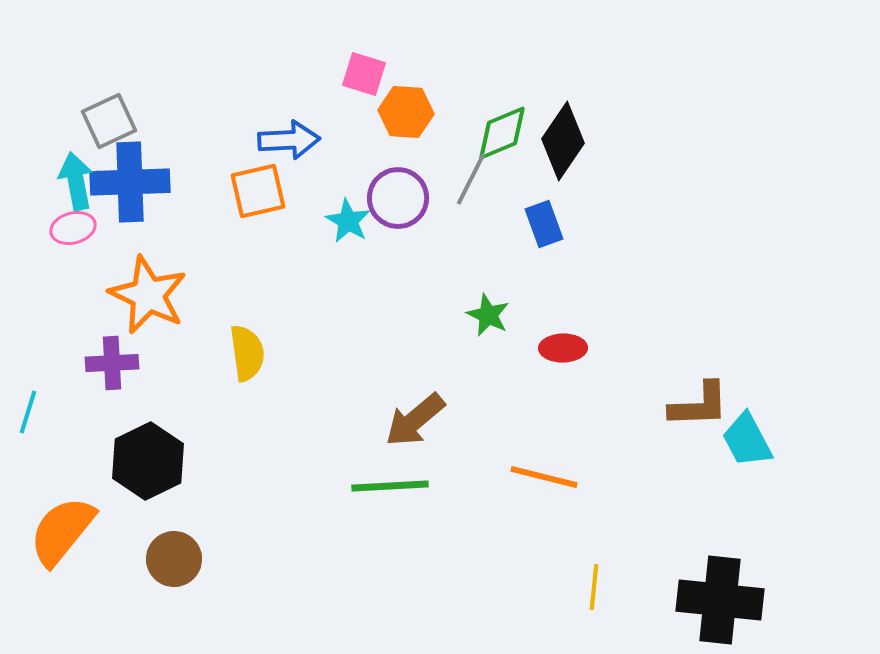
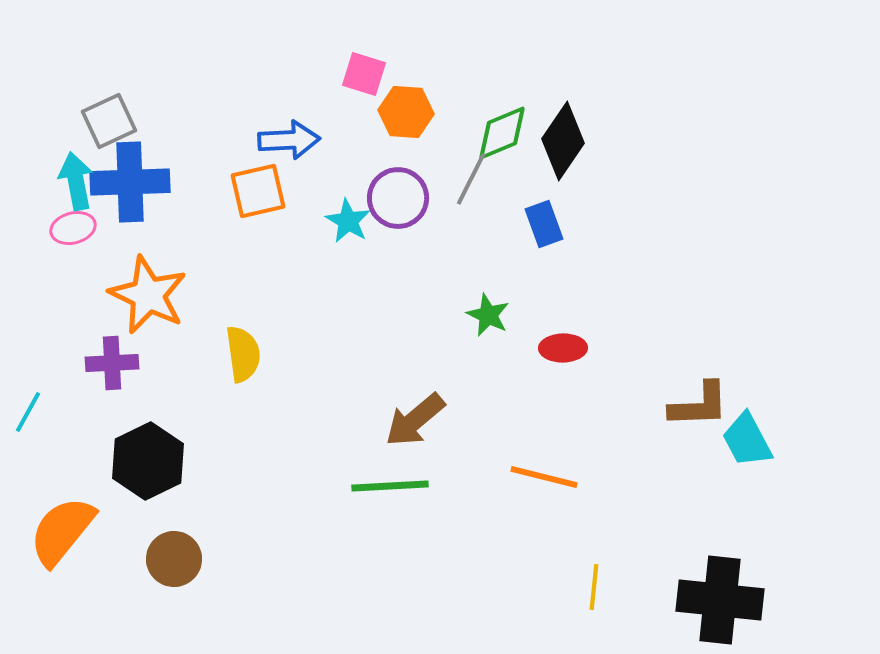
yellow semicircle: moved 4 px left, 1 px down
cyan line: rotated 12 degrees clockwise
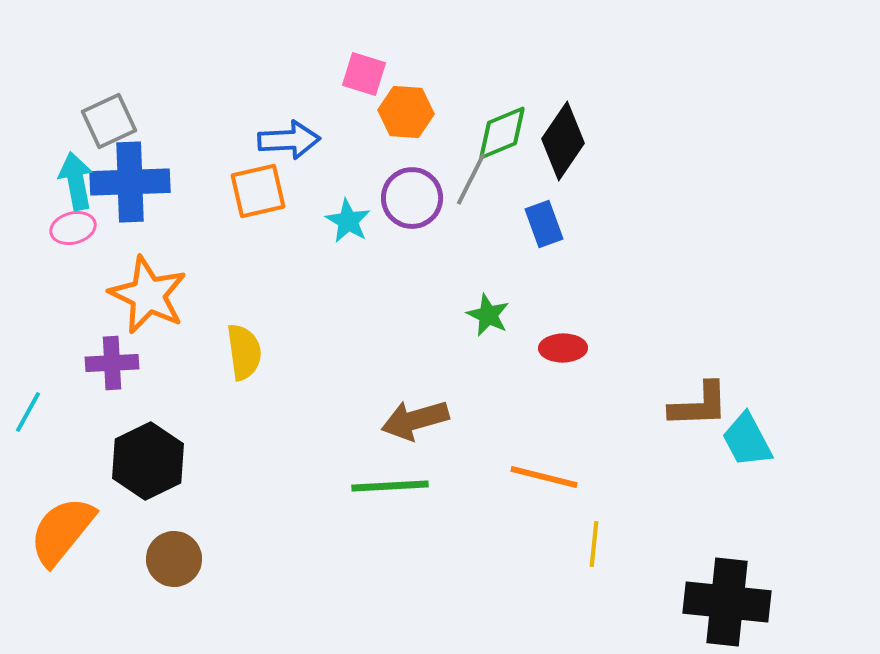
purple circle: moved 14 px right
yellow semicircle: moved 1 px right, 2 px up
brown arrow: rotated 24 degrees clockwise
yellow line: moved 43 px up
black cross: moved 7 px right, 2 px down
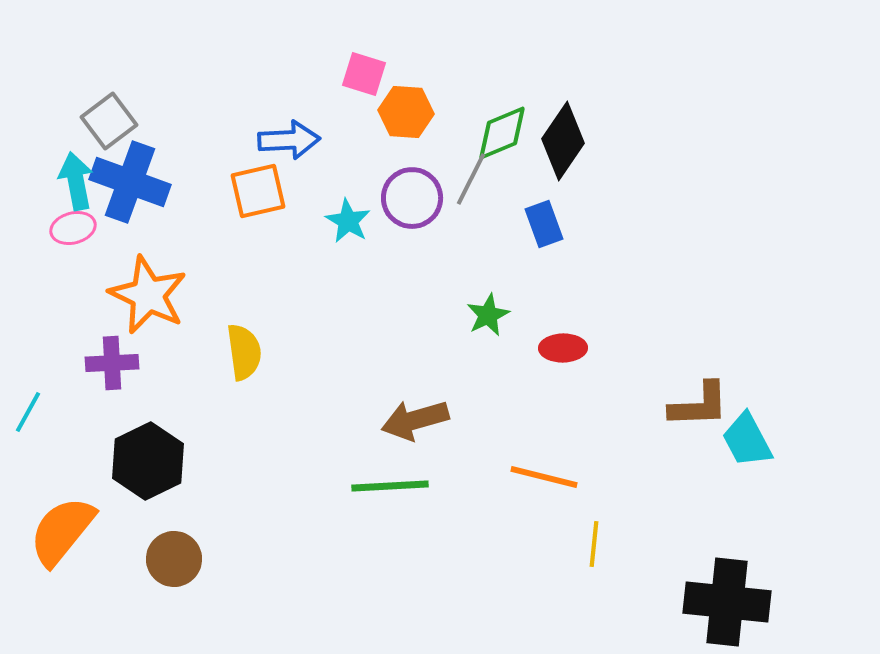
gray square: rotated 12 degrees counterclockwise
blue cross: rotated 22 degrees clockwise
green star: rotated 21 degrees clockwise
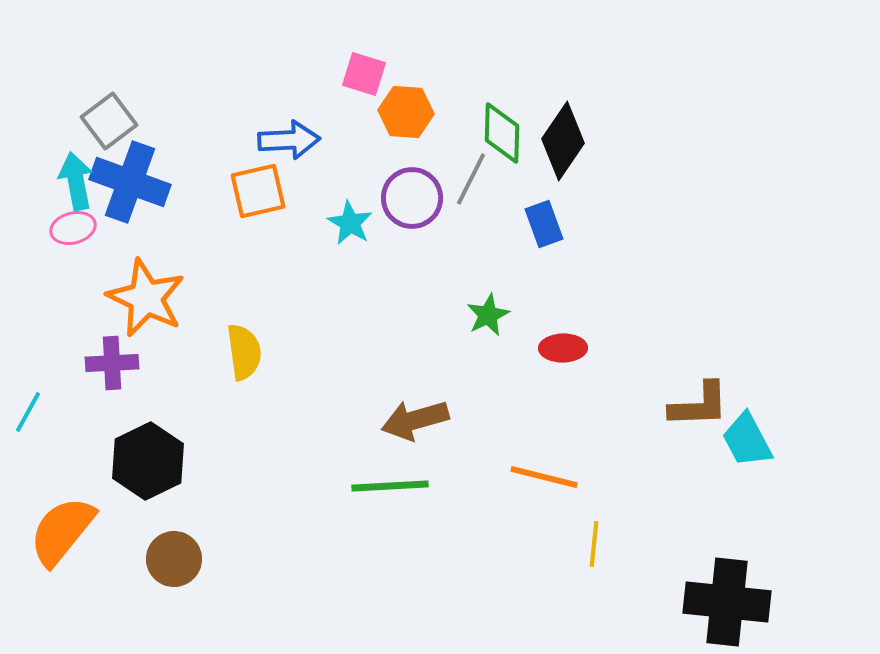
green diamond: rotated 66 degrees counterclockwise
cyan star: moved 2 px right, 2 px down
orange star: moved 2 px left, 3 px down
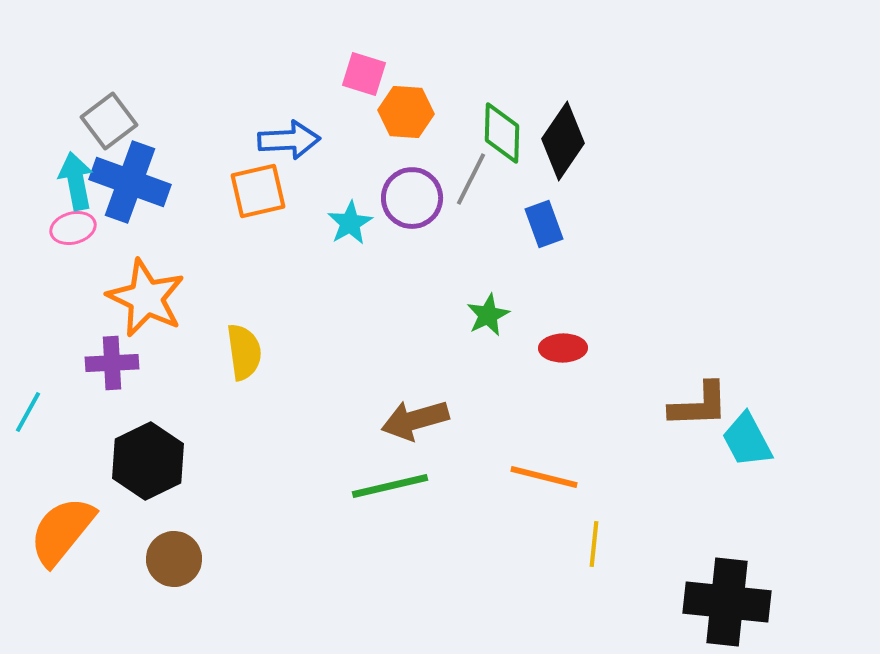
cyan star: rotated 12 degrees clockwise
green line: rotated 10 degrees counterclockwise
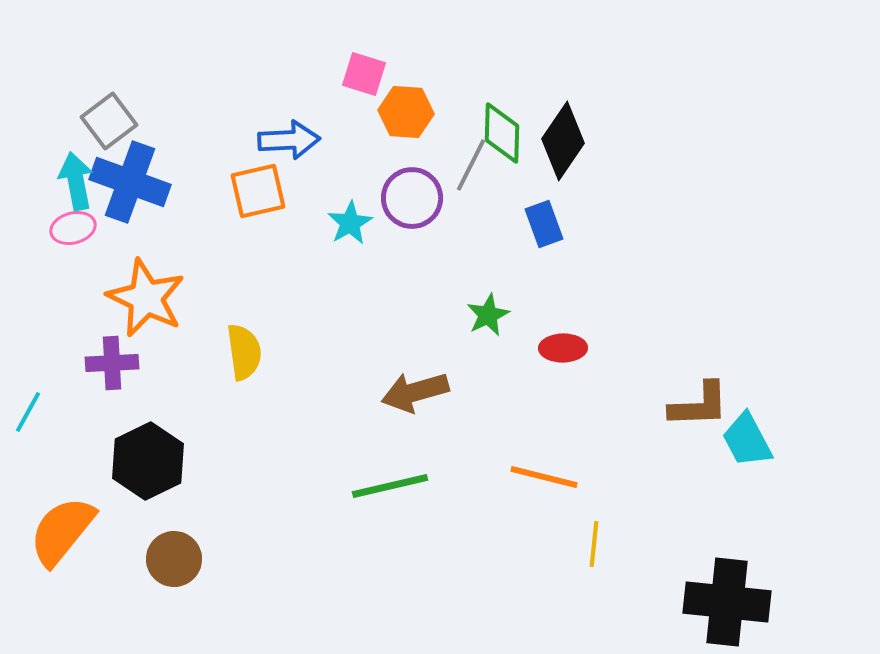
gray line: moved 14 px up
brown arrow: moved 28 px up
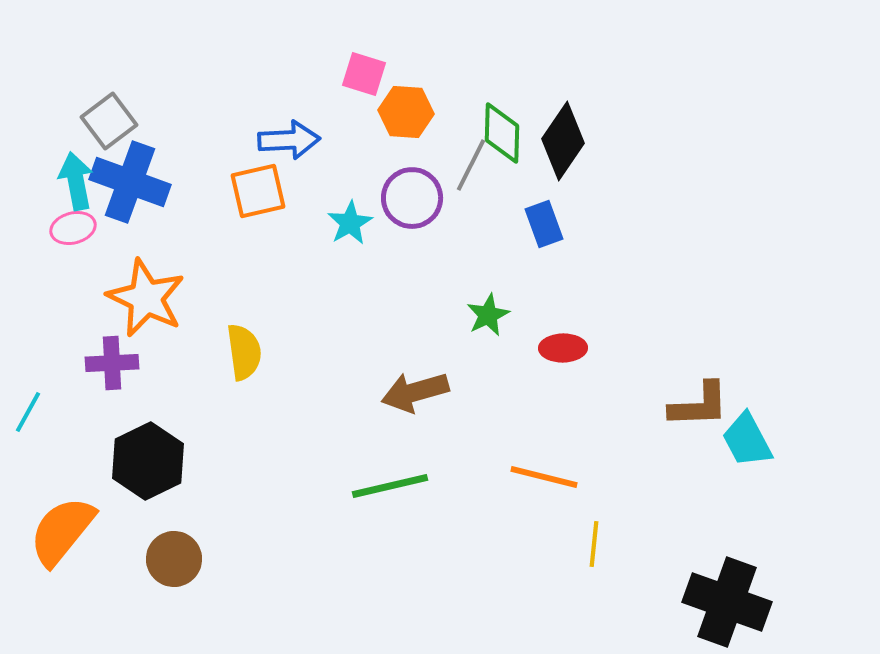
black cross: rotated 14 degrees clockwise
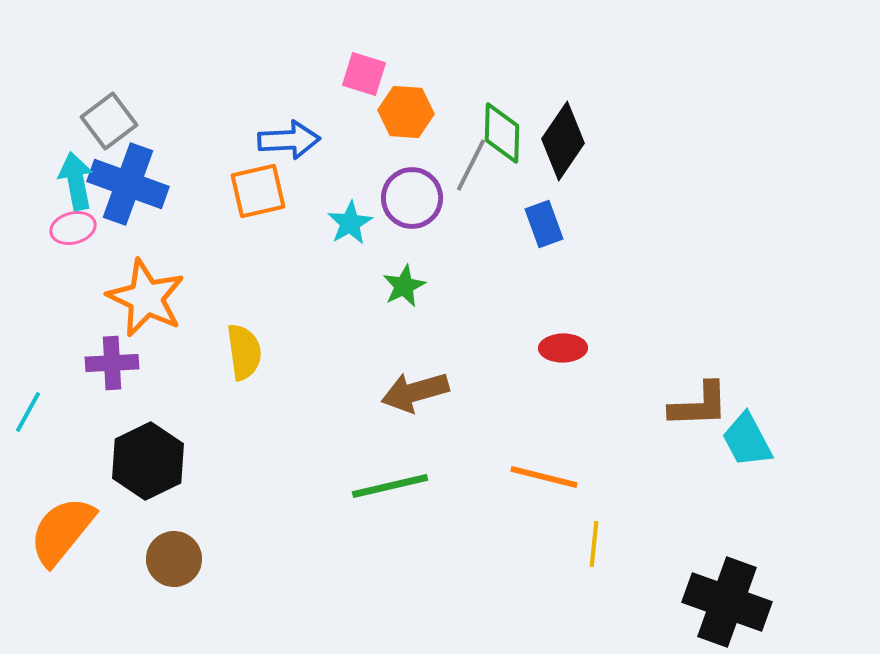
blue cross: moved 2 px left, 2 px down
green star: moved 84 px left, 29 px up
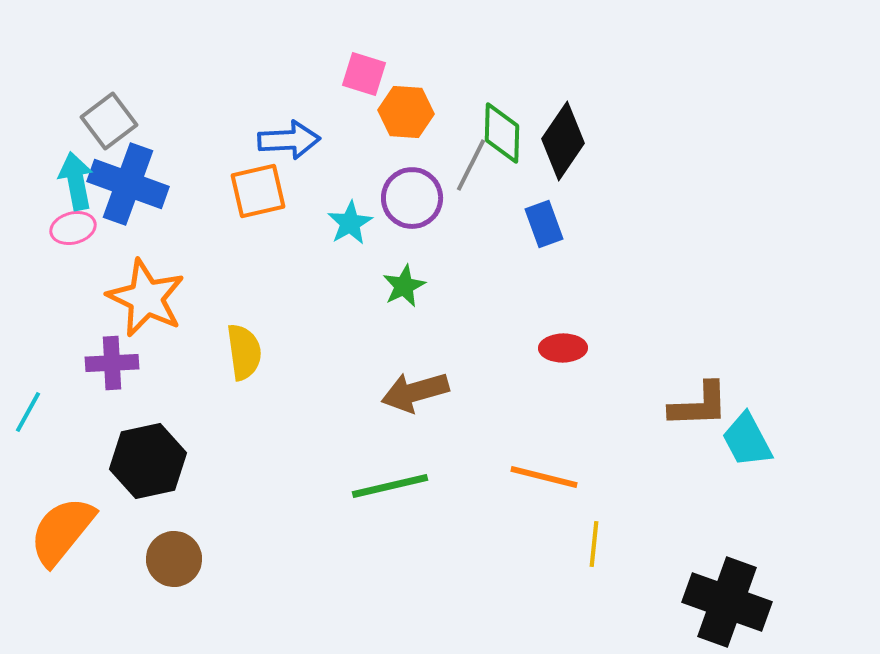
black hexagon: rotated 14 degrees clockwise
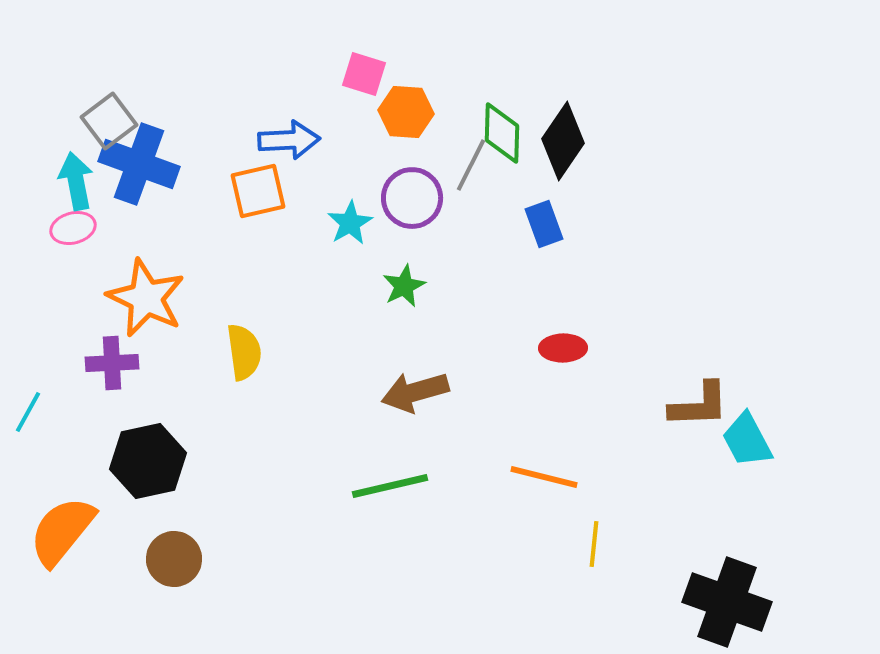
blue cross: moved 11 px right, 20 px up
